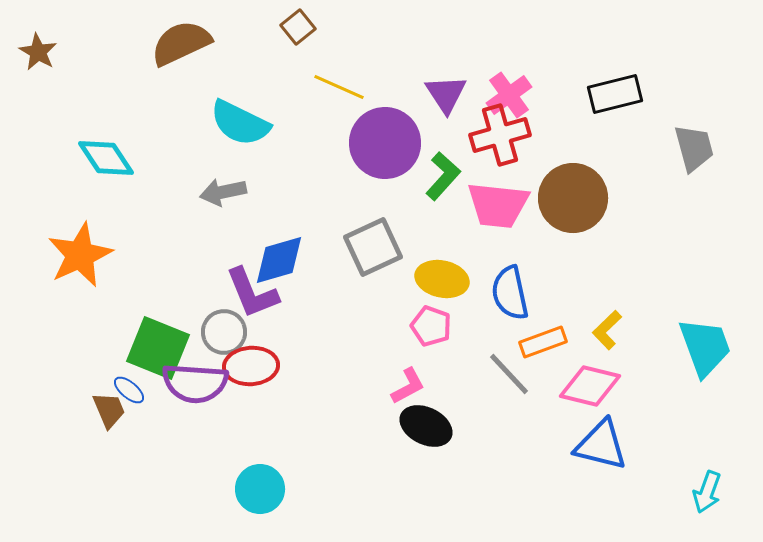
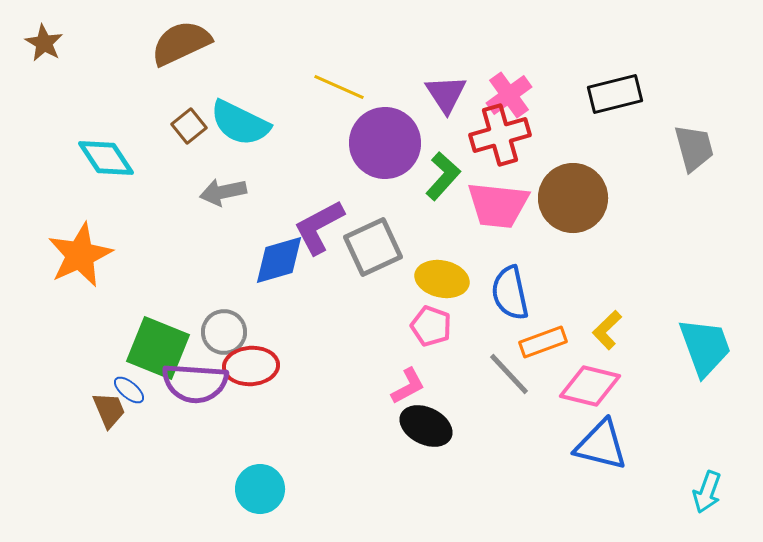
brown square: moved 109 px left, 99 px down
brown star: moved 6 px right, 9 px up
purple L-shape: moved 67 px right, 66 px up; rotated 84 degrees clockwise
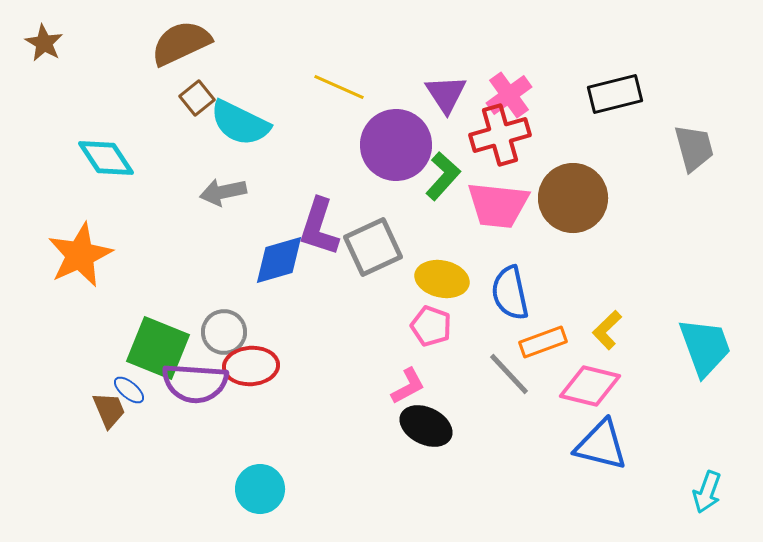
brown square: moved 8 px right, 28 px up
purple circle: moved 11 px right, 2 px down
purple L-shape: rotated 44 degrees counterclockwise
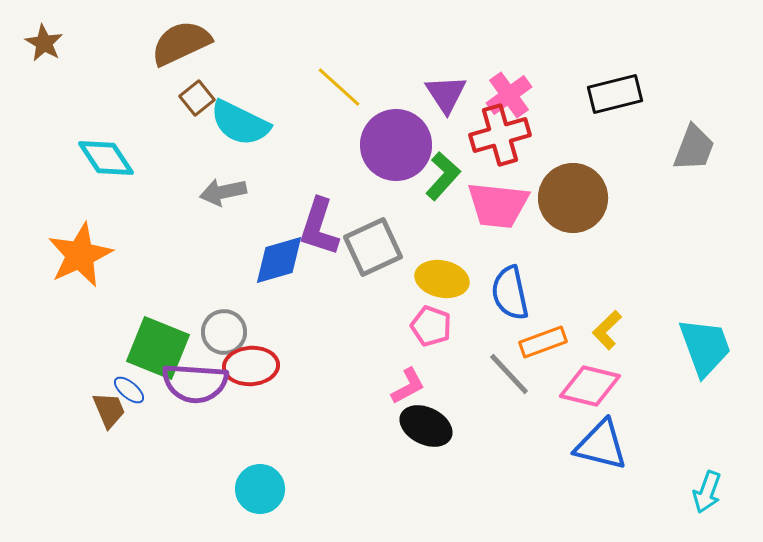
yellow line: rotated 18 degrees clockwise
gray trapezoid: rotated 36 degrees clockwise
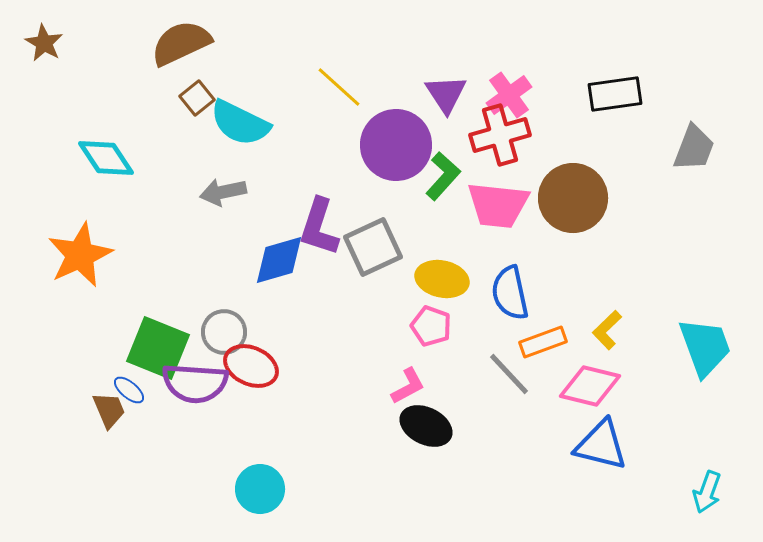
black rectangle: rotated 6 degrees clockwise
red ellipse: rotated 28 degrees clockwise
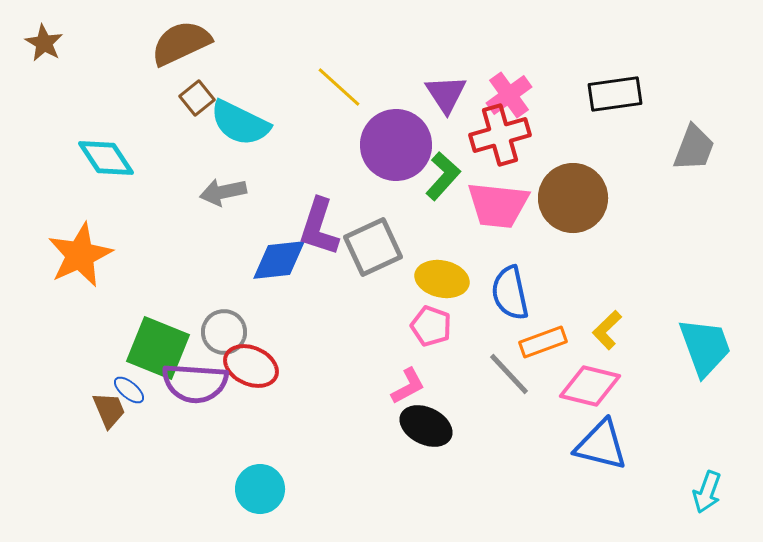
blue diamond: rotated 10 degrees clockwise
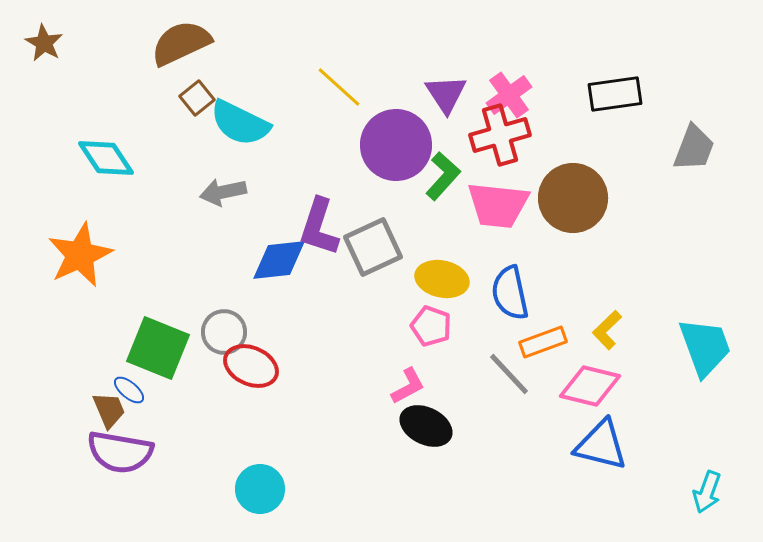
purple semicircle: moved 75 px left, 69 px down; rotated 6 degrees clockwise
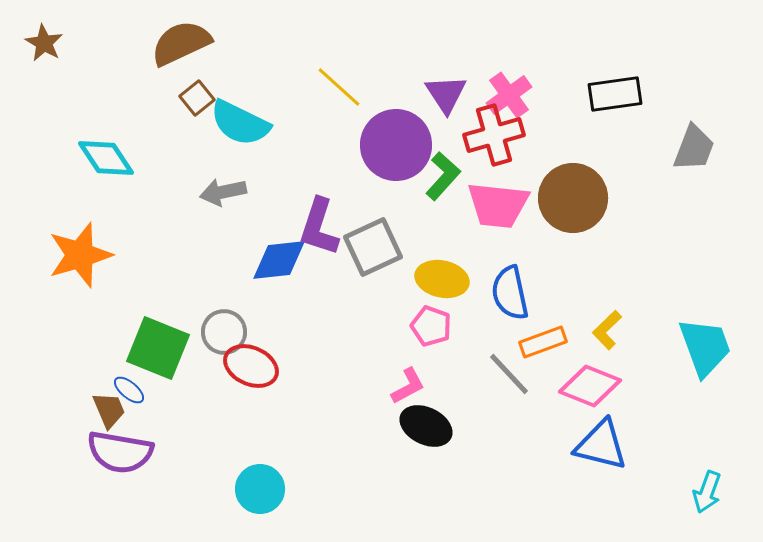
red cross: moved 6 px left
orange star: rotated 8 degrees clockwise
pink diamond: rotated 8 degrees clockwise
